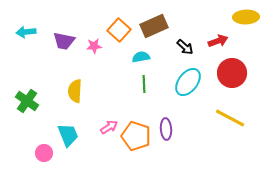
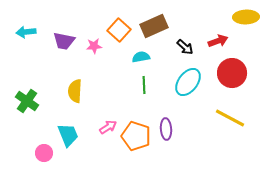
green line: moved 1 px down
pink arrow: moved 1 px left
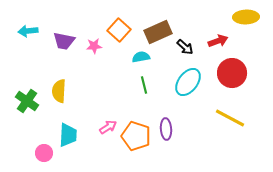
brown rectangle: moved 4 px right, 6 px down
cyan arrow: moved 2 px right, 1 px up
green line: rotated 12 degrees counterclockwise
yellow semicircle: moved 16 px left
cyan trapezoid: rotated 25 degrees clockwise
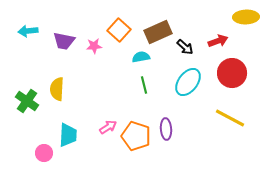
yellow semicircle: moved 2 px left, 2 px up
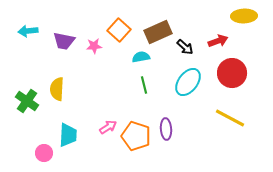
yellow ellipse: moved 2 px left, 1 px up
